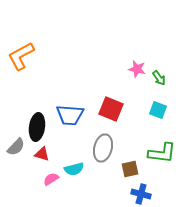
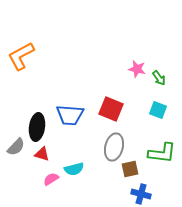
gray ellipse: moved 11 px right, 1 px up
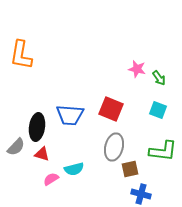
orange L-shape: moved 1 px up; rotated 52 degrees counterclockwise
green L-shape: moved 1 px right, 2 px up
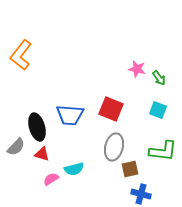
orange L-shape: rotated 28 degrees clockwise
black ellipse: rotated 24 degrees counterclockwise
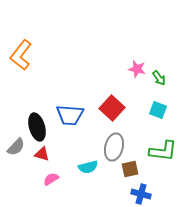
red square: moved 1 px right, 1 px up; rotated 20 degrees clockwise
cyan semicircle: moved 14 px right, 2 px up
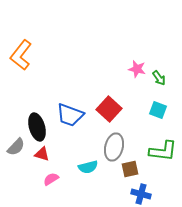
red square: moved 3 px left, 1 px down
blue trapezoid: rotated 16 degrees clockwise
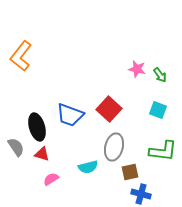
orange L-shape: moved 1 px down
green arrow: moved 1 px right, 3 px up
gray semicircle: rotated 78 degrees counterclockwise
brown square: moved 3 px down
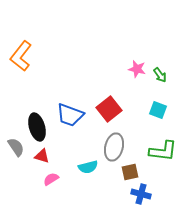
red square: rotated 10 degrees clockwise
red triangle: moved 2 px down
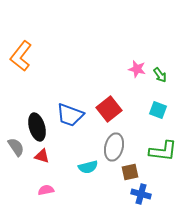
pink semicircle: moved 5 px left, 11 px down; rotated 21 degrees clockwise
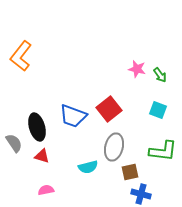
blue trapezoid: moved 3 px right, 1 px down
gray semicircle: moved 2 px left, 4 px up
